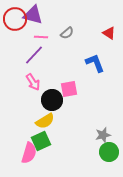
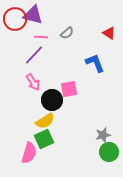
green square: moved 3 px right, 2 px up
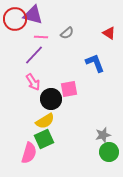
black circle: moved 1 px left, 1 px up
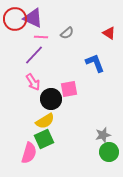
purple triangle: moved 3 px down; rotated 10 degrees clockwise
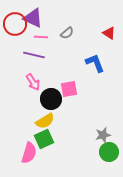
red circle: moved 5 px down
purple line: rotated 60 degrees clockwise
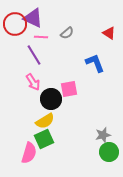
purple line: rotated 45 degrees clockwise
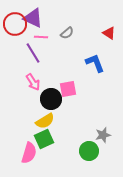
purple line: moved 1 px left, 2 px up
pink square: moved 1 px left
green circle: moved 20 px left, 1 px up
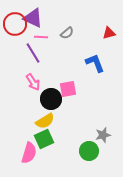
red triangle: rotated 48 degrees counterclockwise
